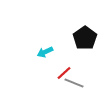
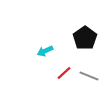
cyan arrow: moved 1 px up
gray line: moved 15 px right, 7 px up
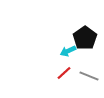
cyan arrow: moved 23 px right
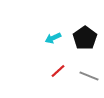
cyan arrow: moved 15 px left, 13 px up
red line: moved 6 px left, 2 px up
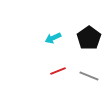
black pentagon: moved 4 px right
red line: rotated 21 degrees clockwise
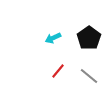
red line: rotated 28 degrees counterclockwise
gray line: rotated 18 degrees clockwise
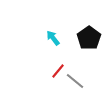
cyan arrow: rotated 77 degrees clockwise
gray line: moved 14 px left, 5 px down
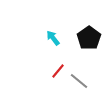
gray line: moved 4 px right
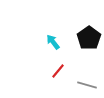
cyan arrow: moved 4 px down
gray line: moved 8 px right, 4 px down; rotated 24 degrees counterclockwise
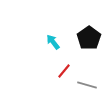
red line: moved 6 px right
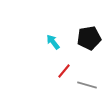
black pentagon: rotated 25 degrees clockwise
